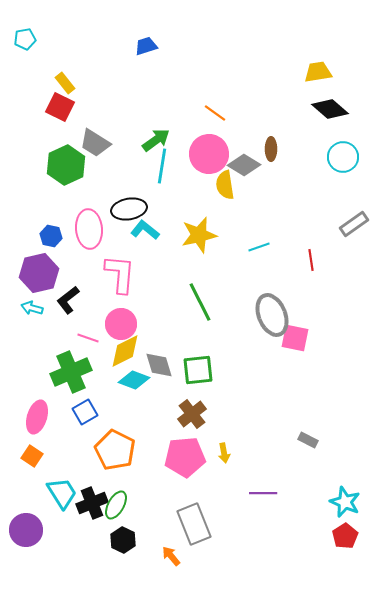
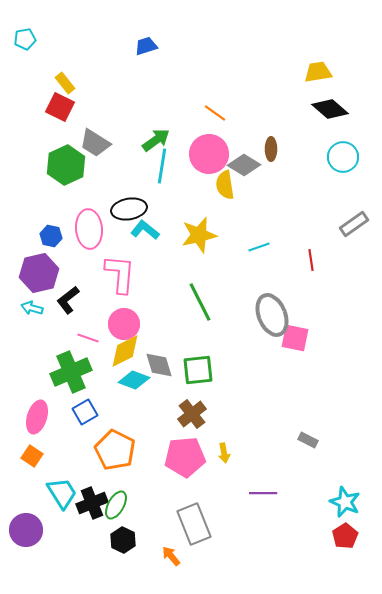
pink circle at (121, 324): moved 3 px right
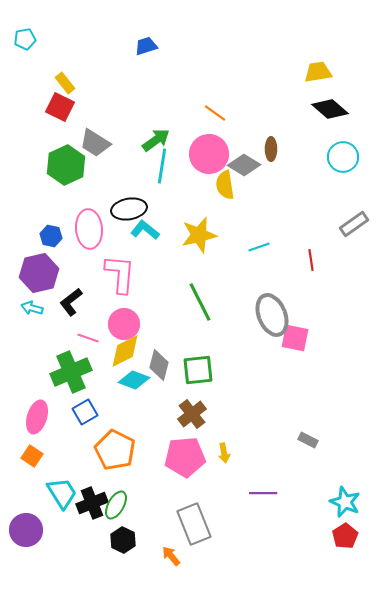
black L-shape at (68, 300): moved 3 px right, 2 px down
gray diamond at (159, 365): rotated 32 degrees clockwise
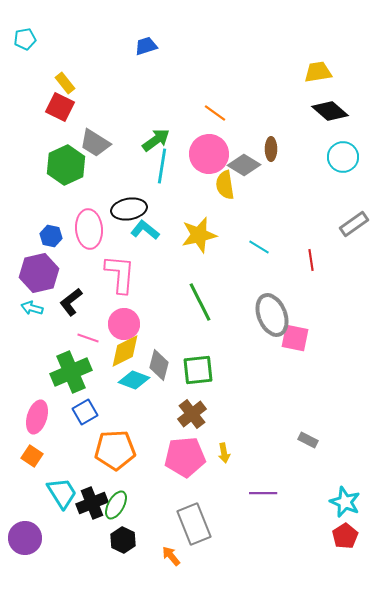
black diamond at (330, 109): moved 2 px down
cyan line at (259, 247): rotated 50 degrees clockwise
orange pentagon at (115, 450): rotated 30 degrees counterclockwise
purple circle at (26, 530): moved 1 px left, 8 px down
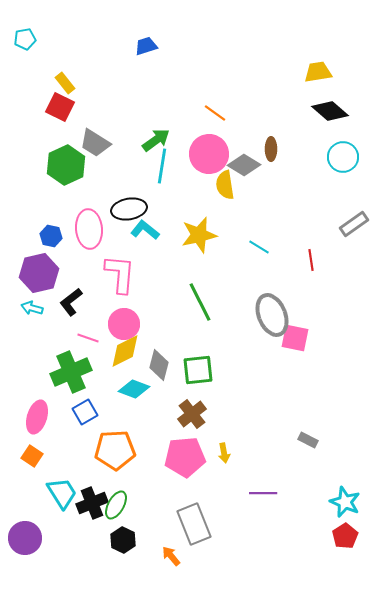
cyan diamond at (134, 380): moved 9 px down
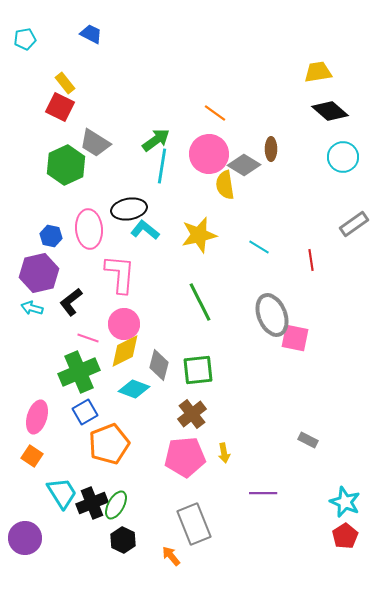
blue trapezoid at (146, 46): moved 55 px left, 12 px up; rotated 45 degrees clockwise
green cross at (71, 372): moved 8 px right
orange pentagon at (115, 450): moved 6 px left, 6 px up; rotated 18 degrees counterclockwise
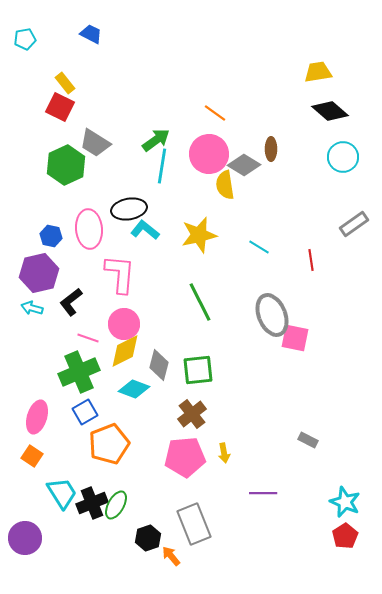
black hexagon at (123, 540): moved 25 px right, 2 px up; rotated 15 degrees clockwise
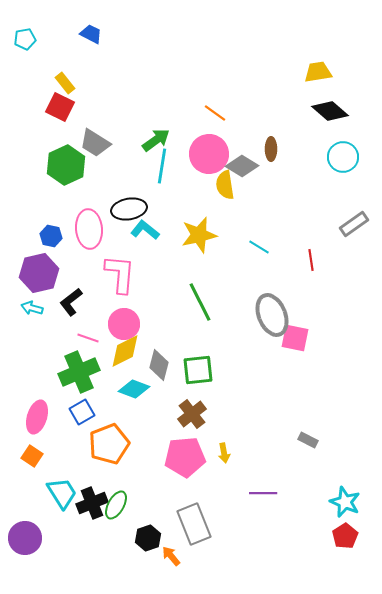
gray diamond at (244, 165): moved 2 px left, 1 px down
blue square at (85, 412): moved 3 px left
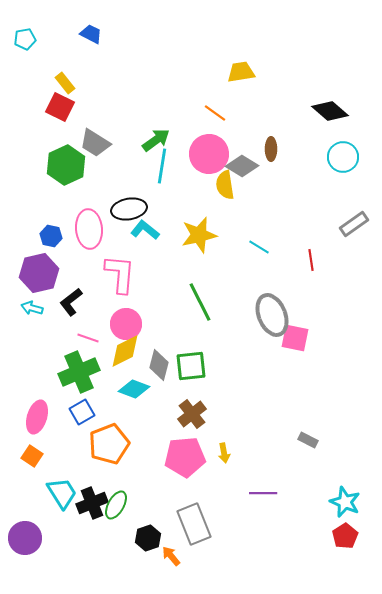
yellow trapezoid at (318, 72): moved 77 px left
pink circle at (124, 324): moved 2 px right
green square at (198, 370): moved 7 px left, 4 px up
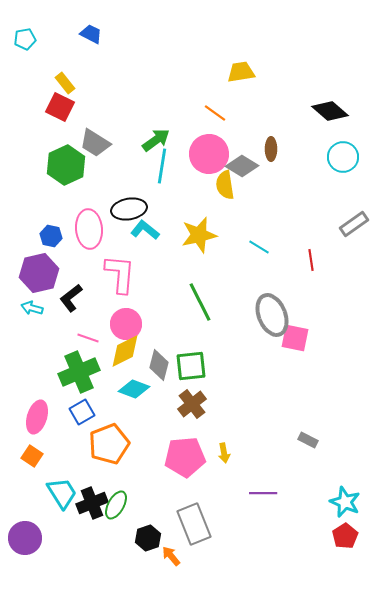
black L-shape at (71, 302): moved 4 px up
brown cross at (192, 414): moved 10 px up
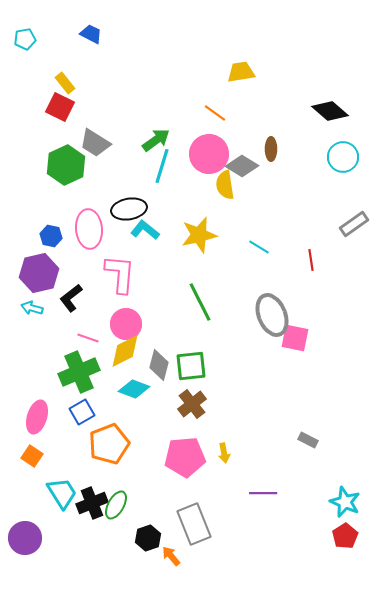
cyan line at (162, 166): rotated 8 degrees clockwise
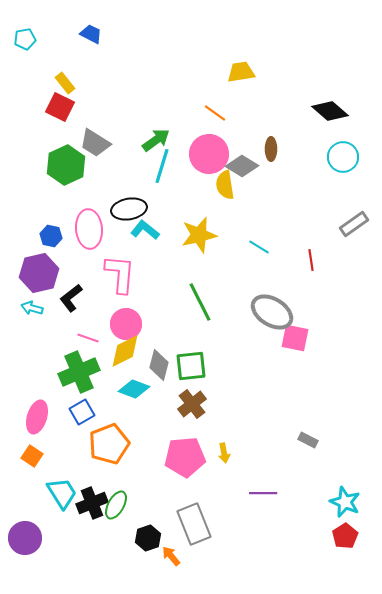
gray ellipse at (272, 315): moved 3 px up; rotated 36 degrees counterclockwise
